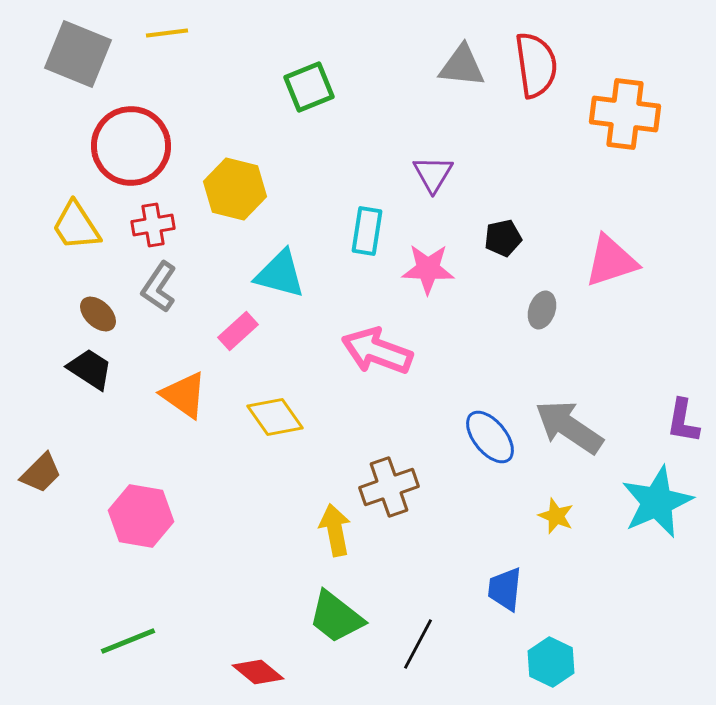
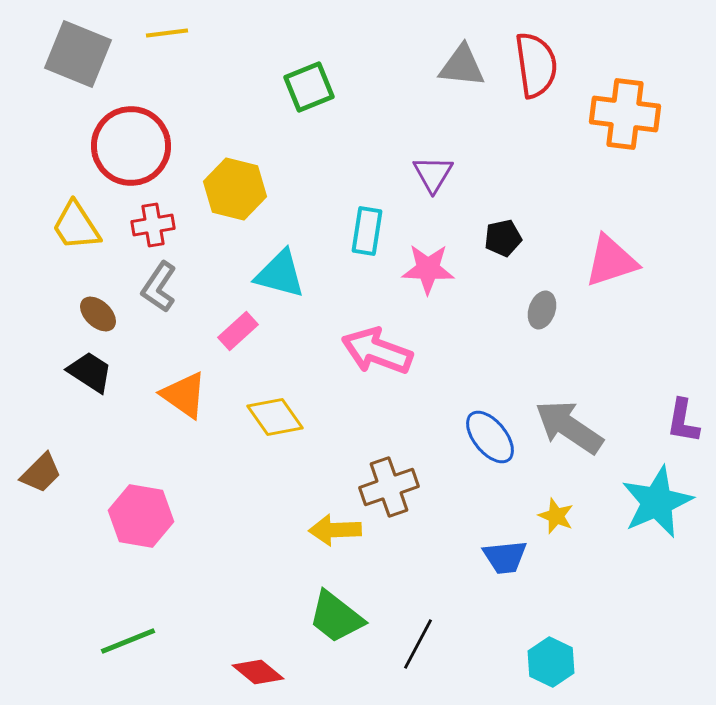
black trapezoid: moved 3 px down
yellow arrow: rotated 81 degrees counterclockwise
blue trapezoid: moved 32 px up; rotated 102 degrees counterclockwise
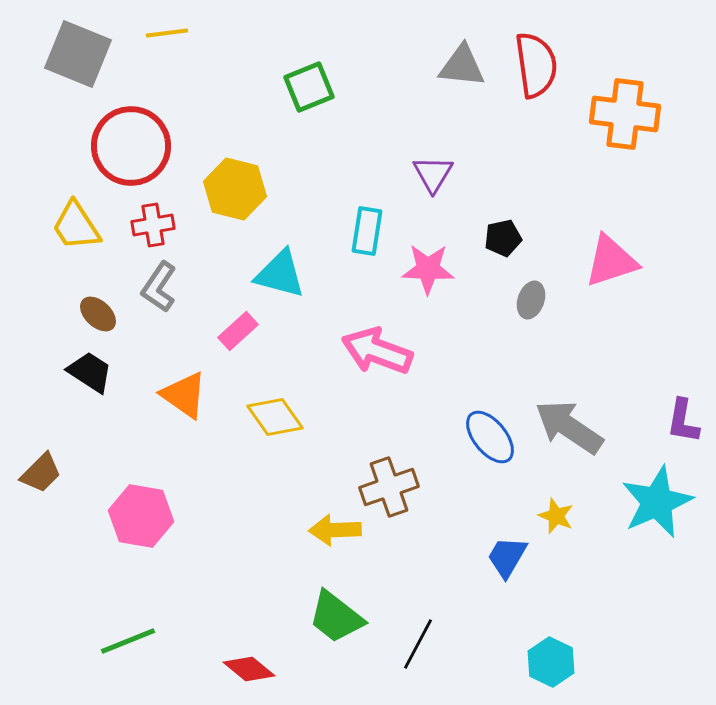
gray ellipse: moved 11 px left, 10 px up
blue trapezoid: moved 2 px right; rotated 126 degrees clockwise
red diamond: moved 9 px left, 3 px up
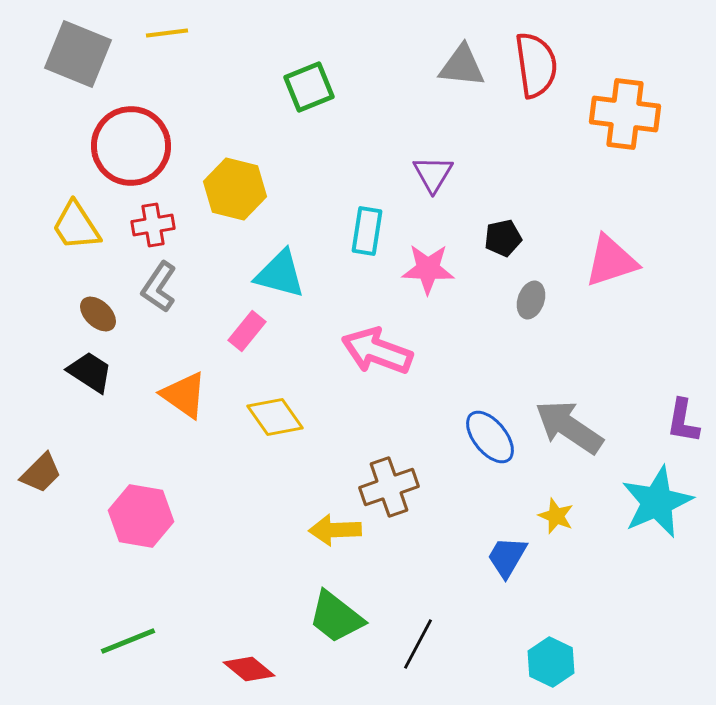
pink rectangle: moved 9 px right; rotated 9 degrees counterclockwise
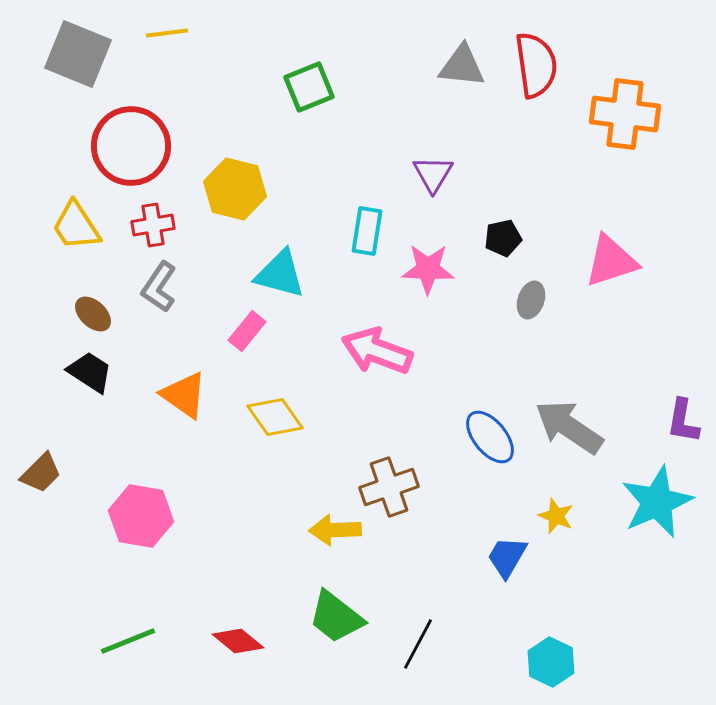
brown ellipse: moved 5 px left
red diamond: moved 11 px left, 28 px up
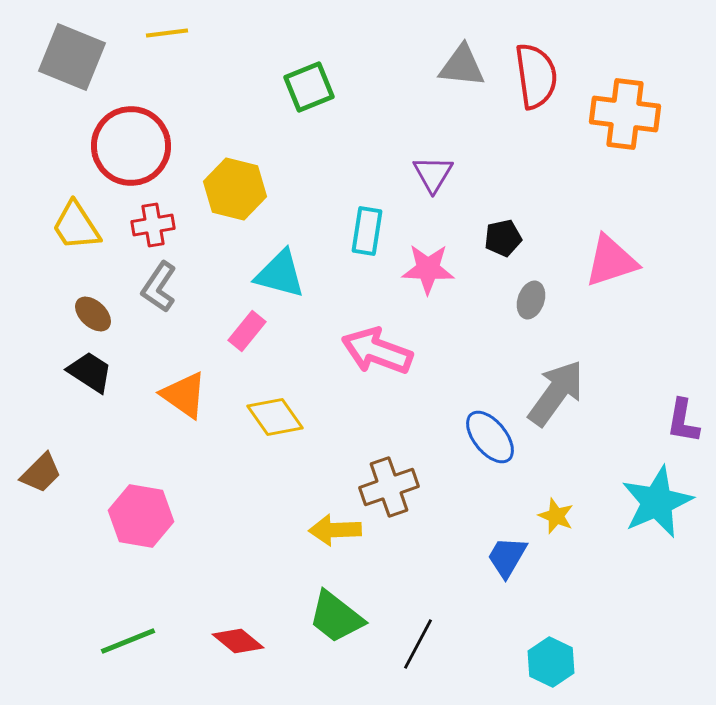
gray square: moved 6 px left, 3 px down
red semicircle: moved 11 px down
gray arrow: moved 13 px left, 34 px up; rotated 92 degrees clockwise
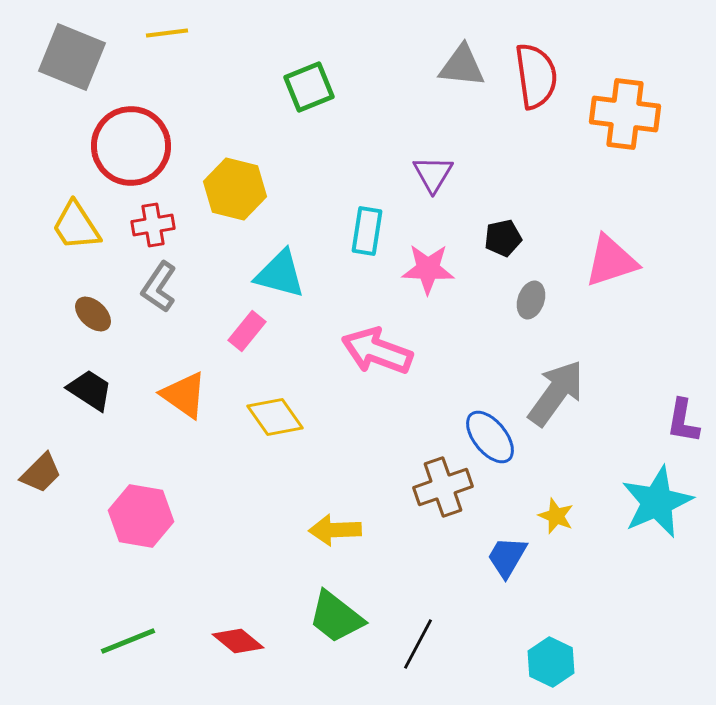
black trapezoid: moved 18 px down
brown cross: moved 54 px right
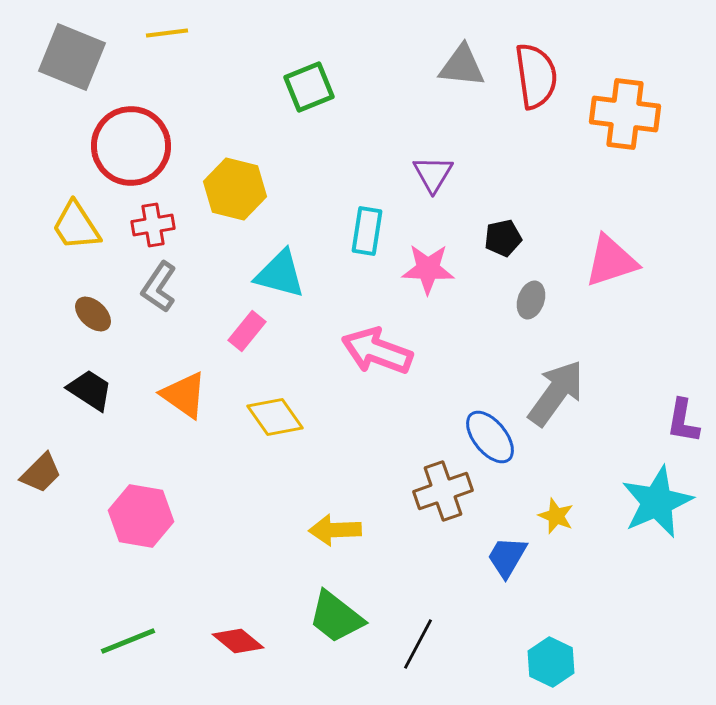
brown cross: moved 4 px down
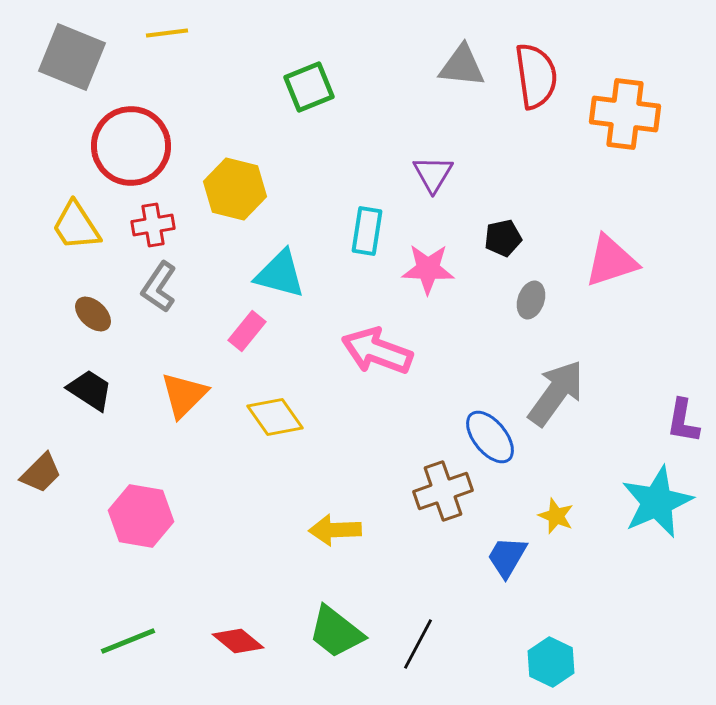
orange triangle: rotated 40 degrees clockwise
green trapezoid: moved 15 px down
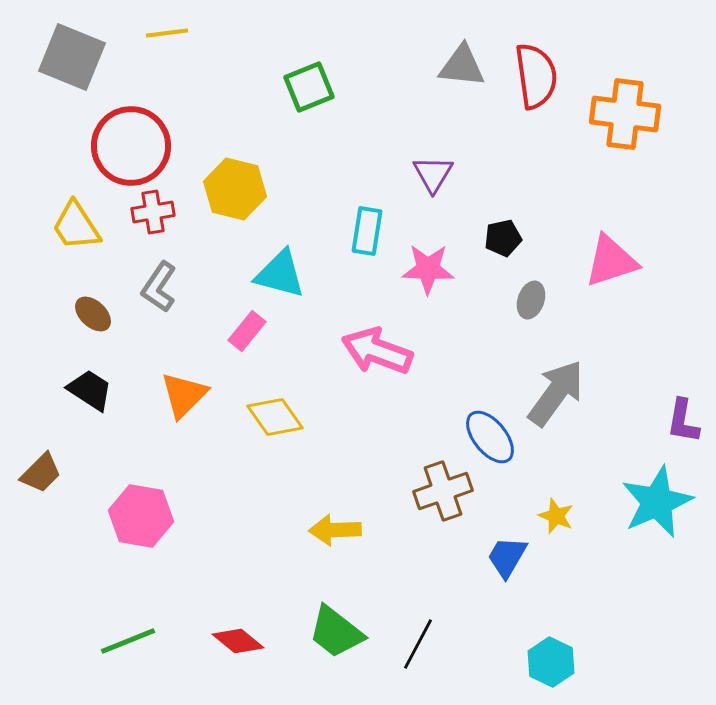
red cross: moved 13 px up
